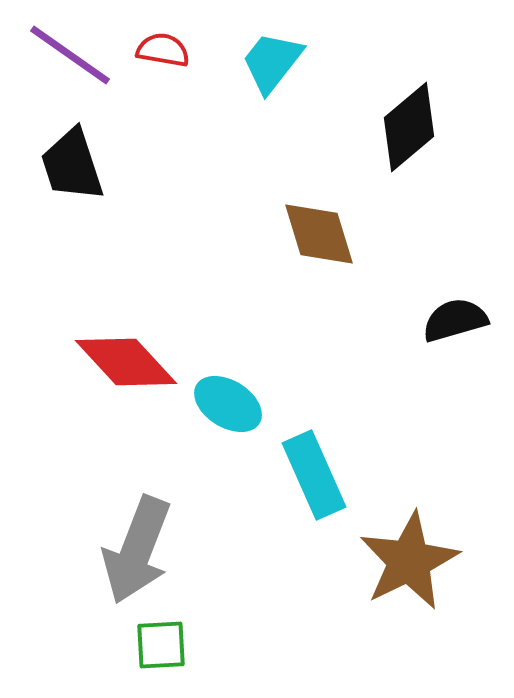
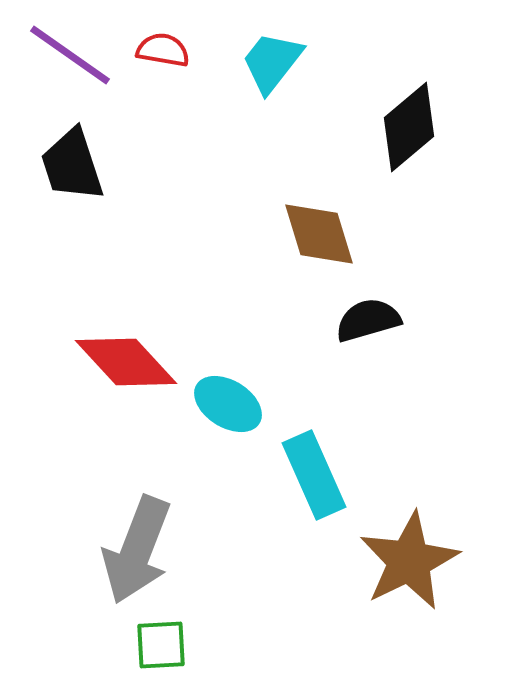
black semicircle: moved 87 px left
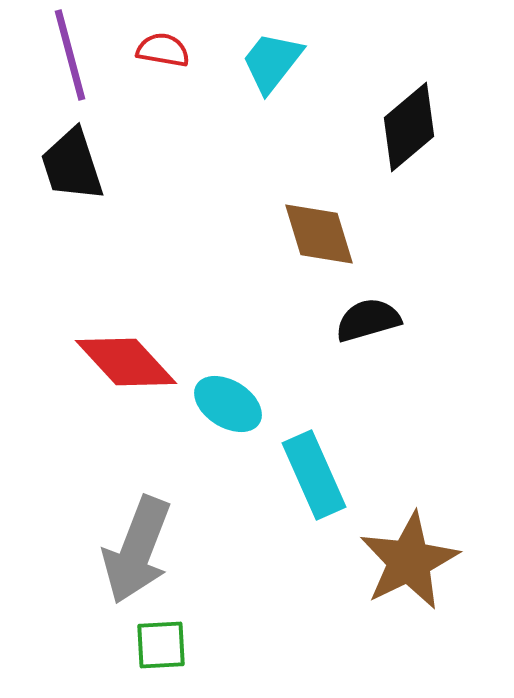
purple line: rotated 40 degrees clockwise
